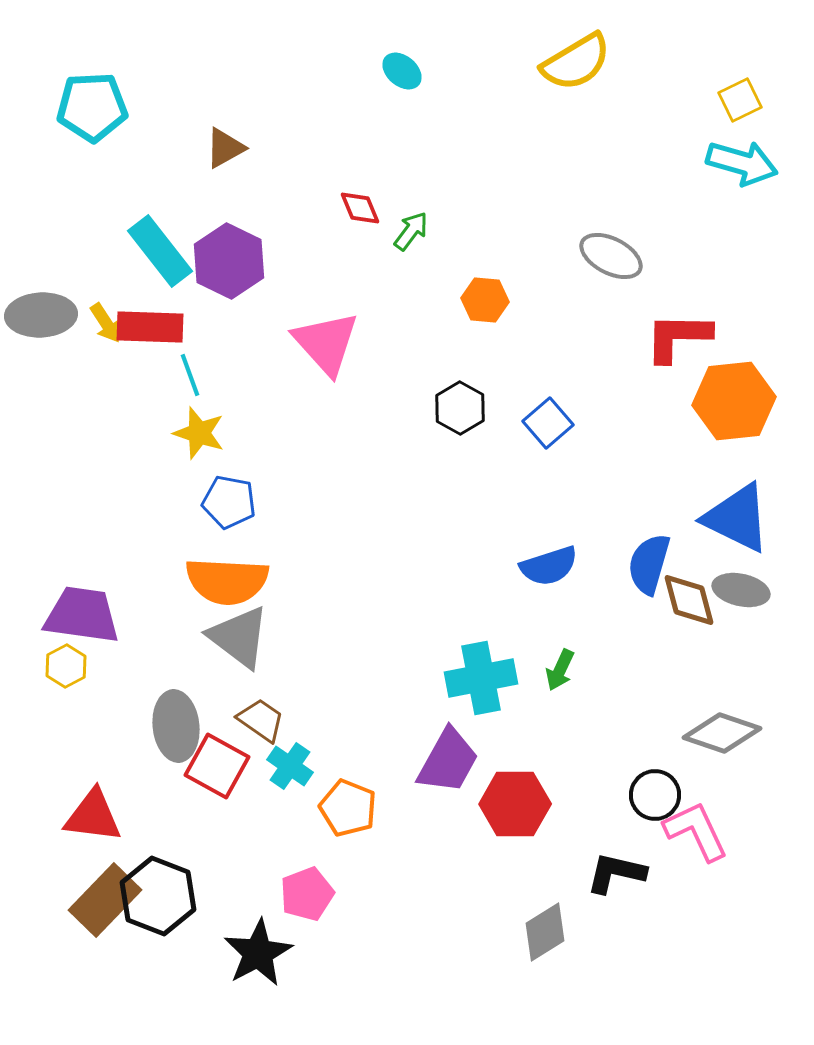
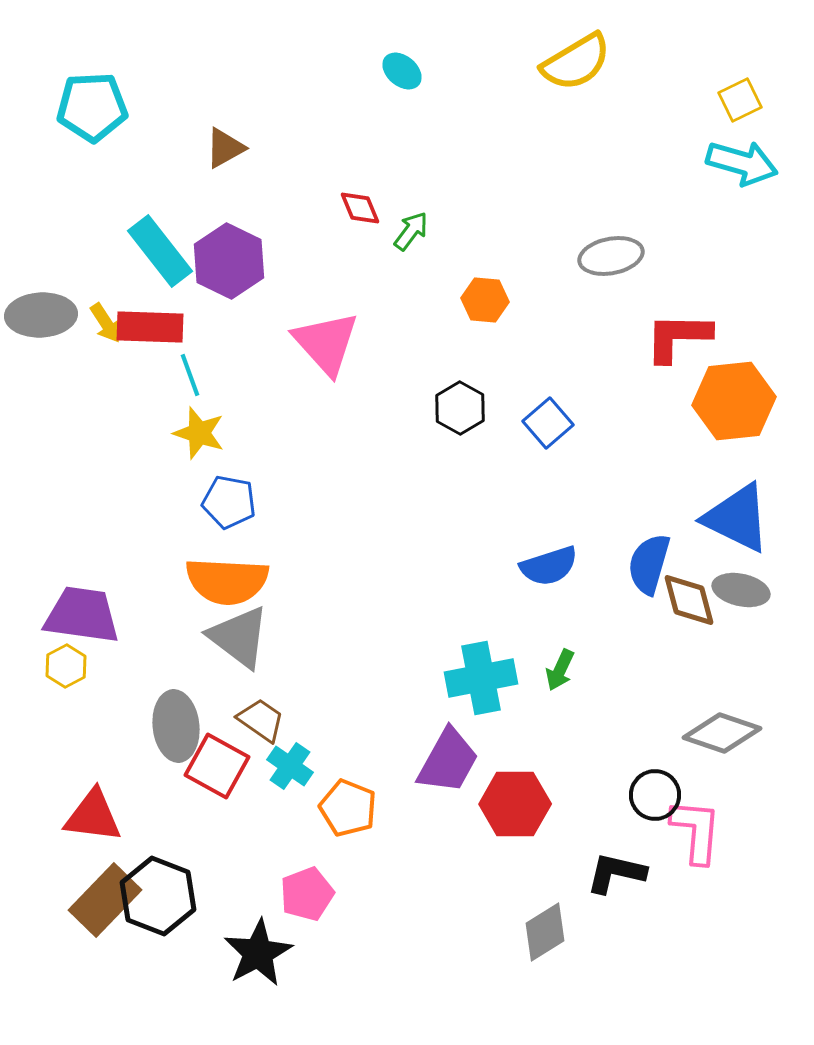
gray ellipse at (611, 256): rotated 38 degrees counterclockwise
pink L-shape at (696, 831): rotated 30 degrees clockwise
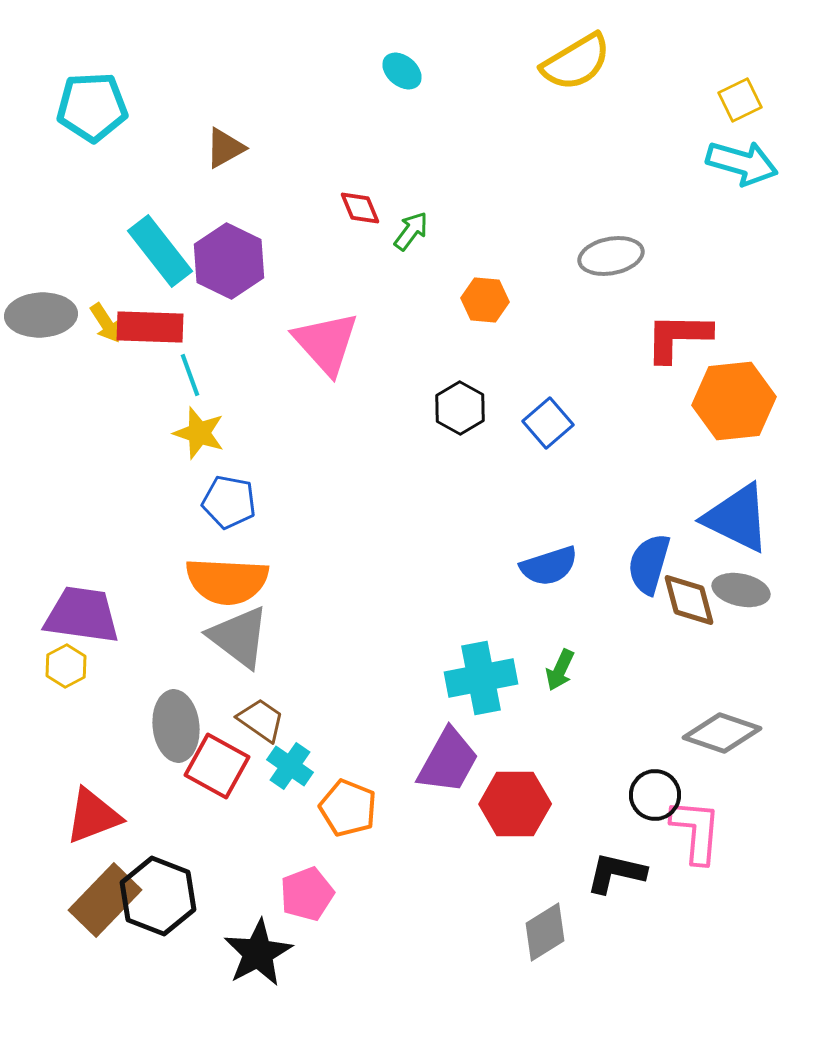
red triangle at (93, 816): rotated 28 degrees counterclockwise
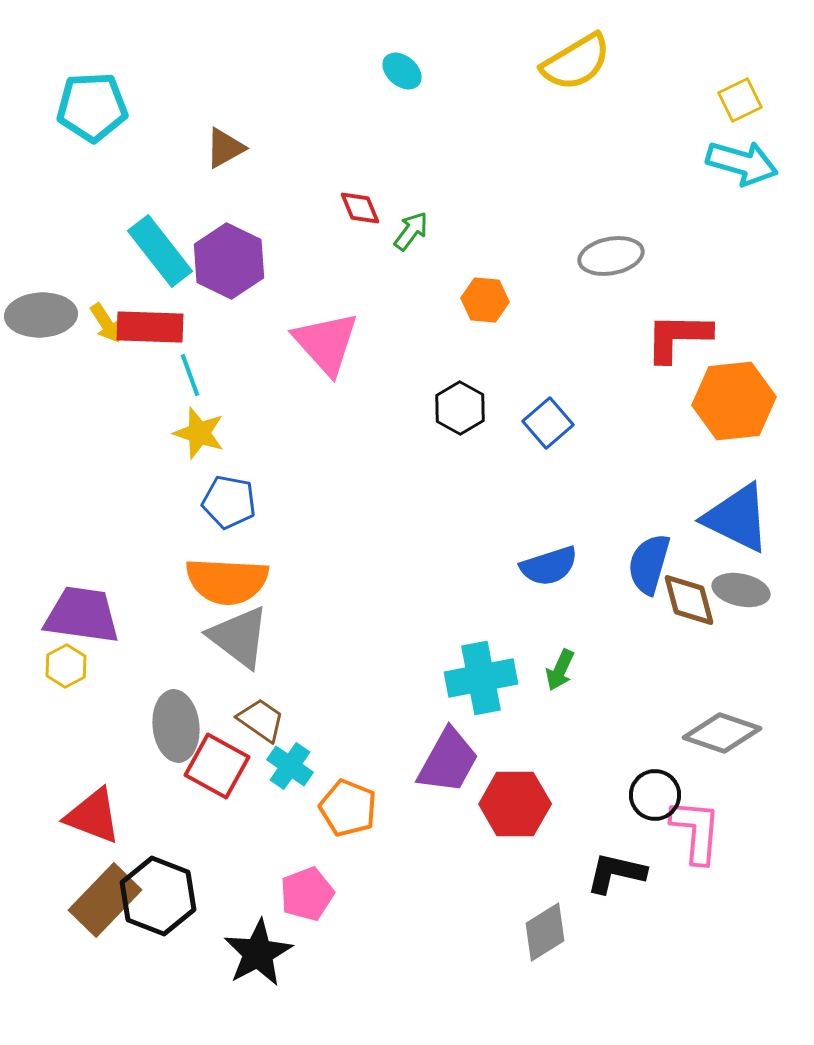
red triangle at (93, 816): rotated 42 degrees clockwise
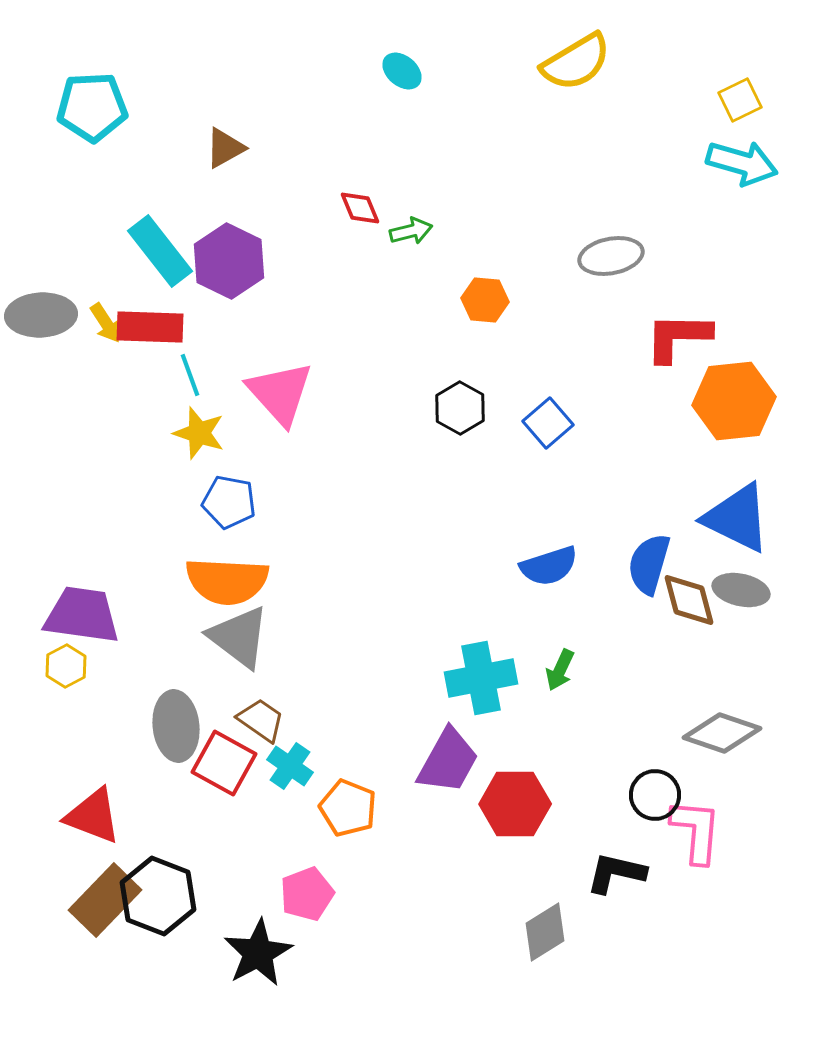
green arrow at (411, 231): rotated 39 degrees clockwise
pink triangle at (326, 343): moved 46 px left, 50 px down
red square at (217, 766): moved 7 px right, 3 px up
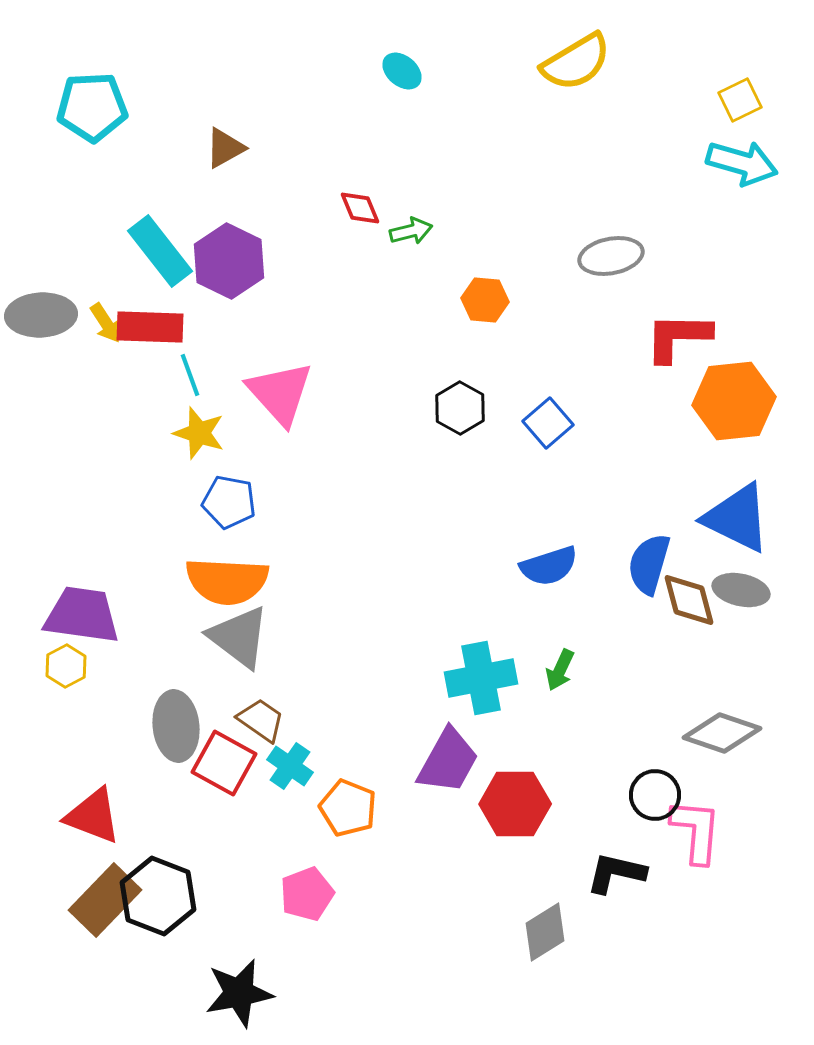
black star at (258, 953): moved 19 px left, 40 px down; rotated 18 degrees clockwise
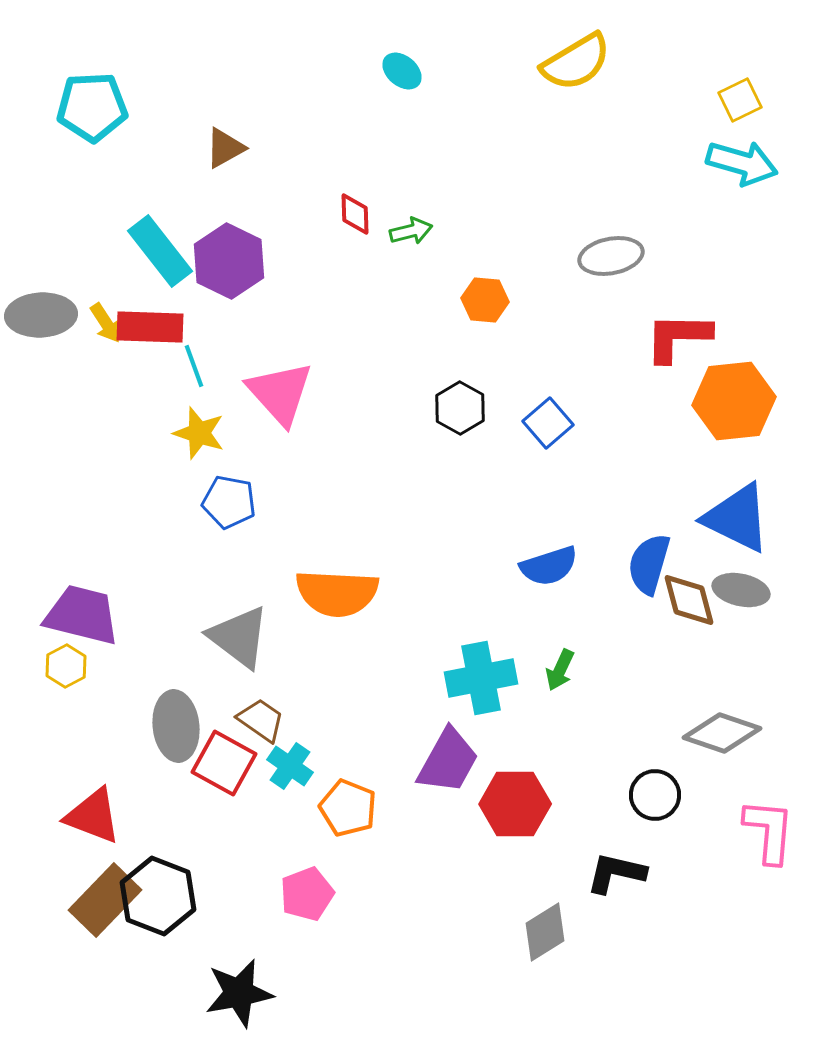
red diamond at (360, 208): moved 5 px left, 6 px down; rotated 21 degrees clockwise
cyan line at (190, 375): moved 4 px right, 9 px up
orange semicircle at (227, 581): moved 110 px right, 12 px down
purple trapezoid at (82, 615): rotated 6 degrees clockwise
pink L-shape at (696, 831): moved 73 px right
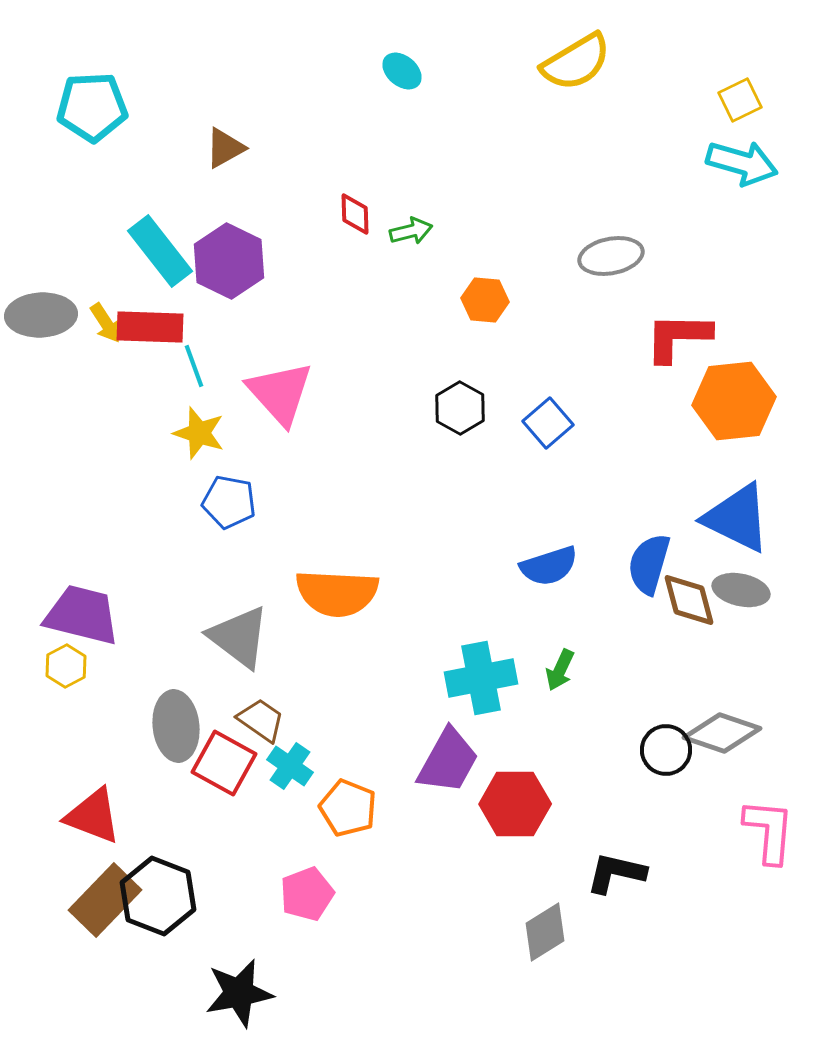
black circle at (655, 795): moved 11 px right, 45 px up
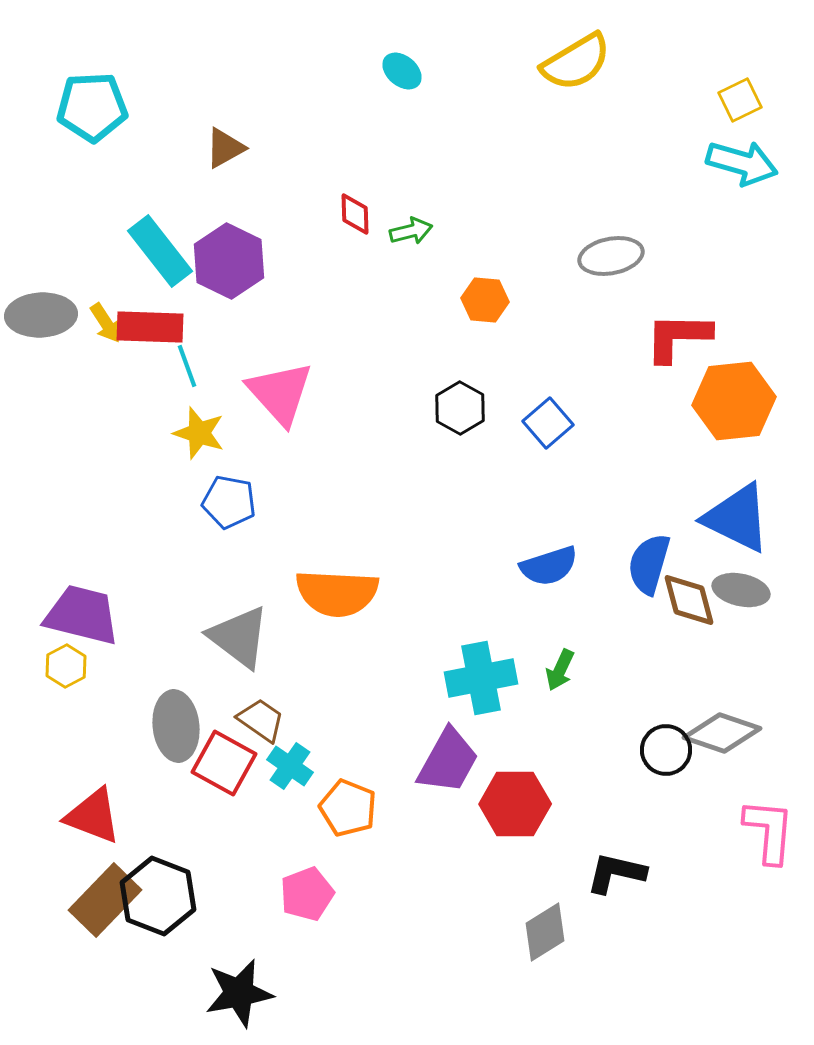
cyan line at (194, 366): moved 7 px left
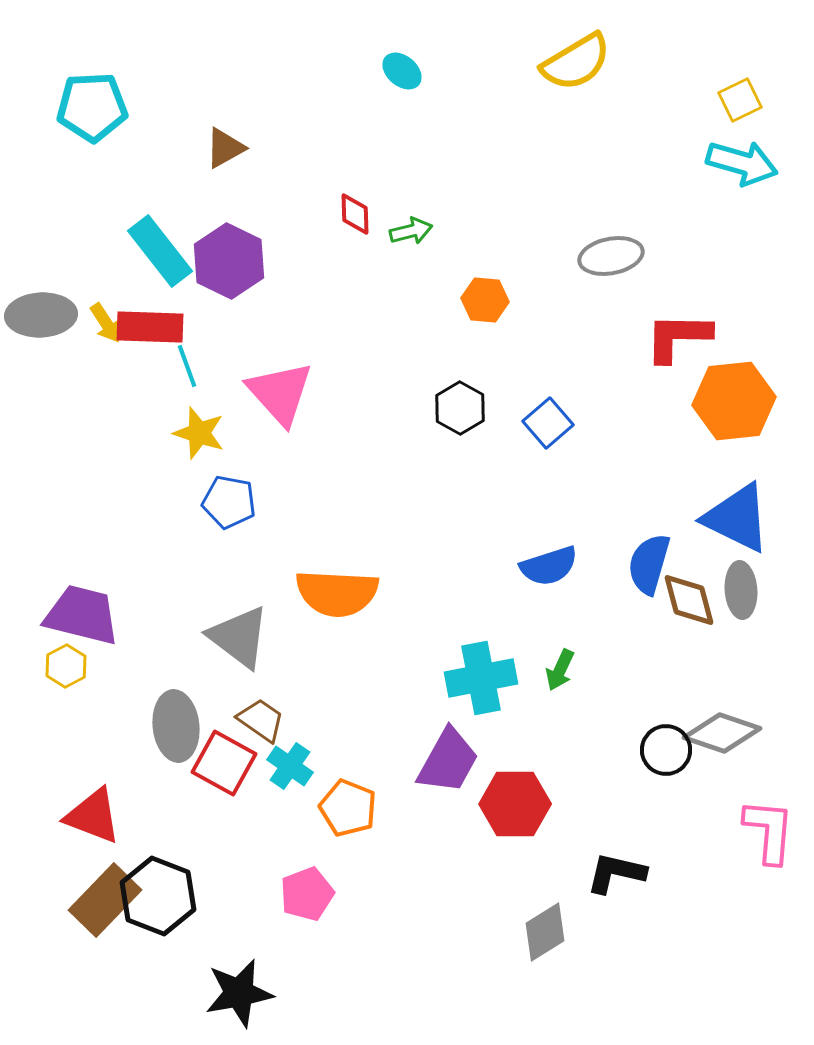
gray ellipse at (741, 590): rotated 74 degrees clockwise
